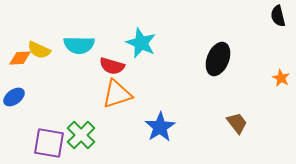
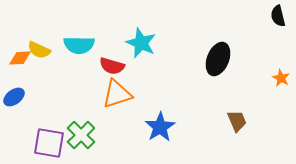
brown trapezoid: moved 2 px up; rotated 15 degrees clockwise
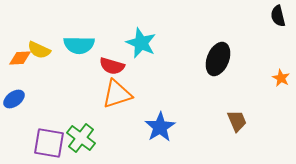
blue ellipse: moved 2 px down
green cross: moved 3 px down; rotated 8 degrees counterclockwise
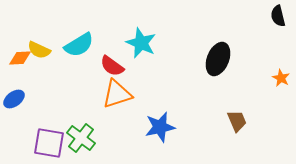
cyan semicircle: rotated 32 degrees counterclockwise
red semicircle: rotated 20 degrees clockwise
blue star: rotated 20 degrees clockwise
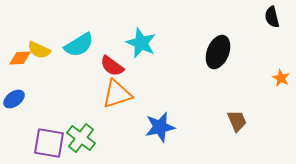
black semicircle: moved 6 px left, 1 px down
black ellipse: moved 7 px up
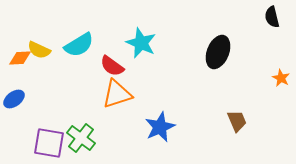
blue star: rotated 12 degrees counterclockwise
